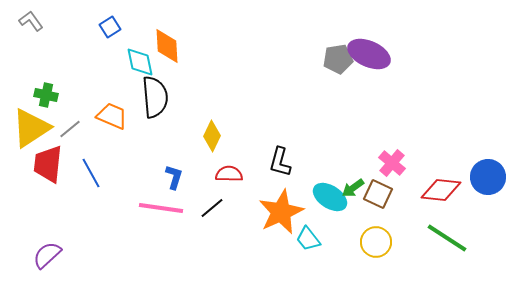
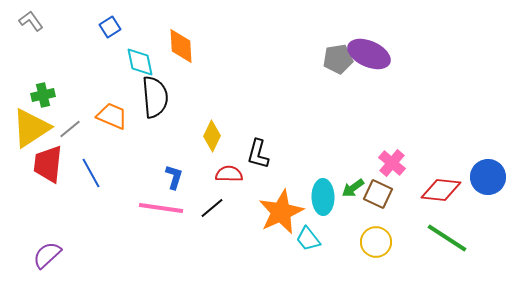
orange diamond: moved 14 px right
green cross: moved 3 px left; rotated 25 degrees counterclockwise
black L-shape: moved 22 px left, 8 px up
cyan ellipse: moved 7 px left; rotated 56 degrees clockwise
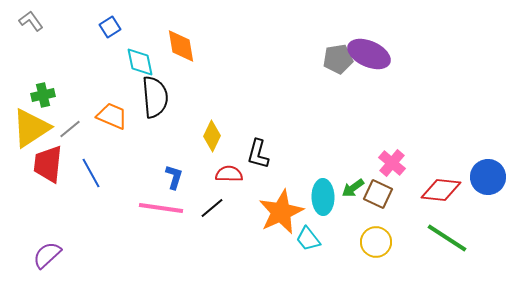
orange diamond: rotated 6 degrees counterclockwise
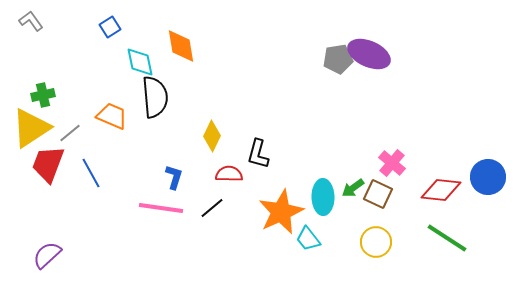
gray line: moved 4 px down
red trapezoid: rotated 15 degrees clockwise
